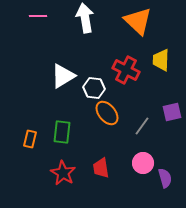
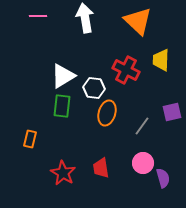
orange ellipse: rotated 55 degrees clockwise
green rectangle: moved 26 px up
purple semicircle: moved 2 px left
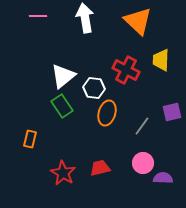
white triangle: rotated 8 degrees counterclockwise
green rectangle: rotated 40 degrees counterclockwise
red trapezoid: moved 1 px left; rotated 85 degrees clockwise
purple semicircle: rotated 72 degrees counterclockwise
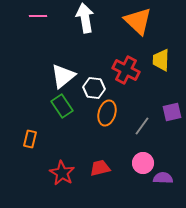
red star: moved 1 px left
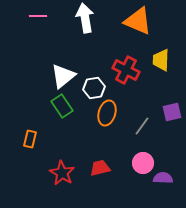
orange triangle: rotated 20 degrees counterclockwise
white hexagon: rotated 15 degrees counterclockwise
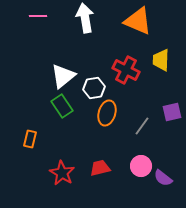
pink circle: moved 2 px left, 3 px down
purple semicircle: rotated 144 degrees counterclockwise
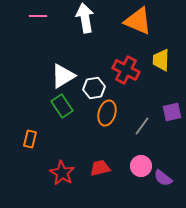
white triangle: rotated 8 degrees clockwise
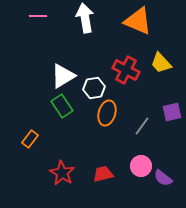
yellow trapezoid: moved 3 px down; rotated 45 degrees counterclockwise
orange rectangle: rotated 24 degrees clockwise
red trapezoid: moved 3 px right, 6 px down
